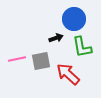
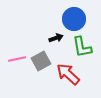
gray square: rotated 18 degrees counterclockwise
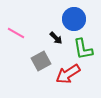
black arrow: rotated 64 degrees clockwise
green L-shape: moved 1 px right, 2 px down
pink line: moved 1 px left, 26 px up; rotated 42 degrees clockwise
red arrow: rotated 75 degrees counterclockwise
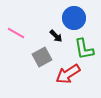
blue circle: moved 1 px up
black arrow: moved 2 px up
green L-shape: moved 1 px right
gray square: moved 1 px right, 4 px up
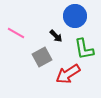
blue circle: moved 1 px right, 2 px up
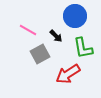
pink line: moved 12 px right, 3 px up
green L-shape: moved 1 px left, 1 px up
gray square: moved 2 px left, 3 px up
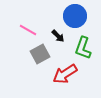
black arrow: moved 2 px right
green L-shape: rotated 30 degrees clockwise
red arrow: moved 3 px left
